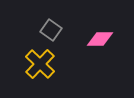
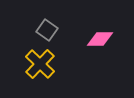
gray square: moved 4 px left
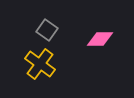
yellow cross: rotated 8 degrees counterclockwise
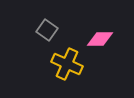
yellow cross: moved 27 px right; rotated 12 degrees counterclockwise
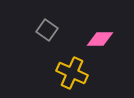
yellow cross: moved 5 px right, 9 px down
